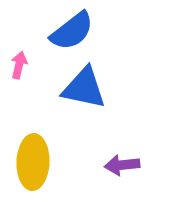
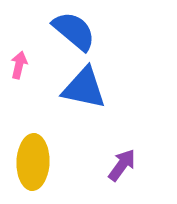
blue semicircle: moved 2 px right; rotated 102 degrees counterclockwise
purple arrow: rotated 132 degrees clockwise
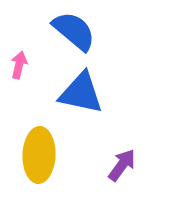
blue triangle: moved 3 px left, 5 px down
yellow ellipse: moved 6 px right, 7 px up
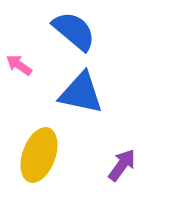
pink arrow: rotated 68 degrees counterclockwise
yellow ellipse: rotated 18 degrees clockwise
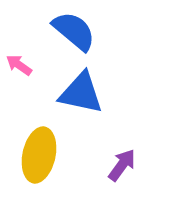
yellow ellipse: rotated 8 degrees counterclockwise
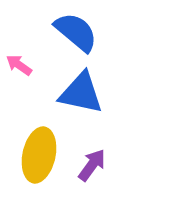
blue semicircle: moved 2 px right, 1 px down
purple arrow: moved 30 px left
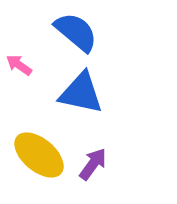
yellow ellipse: rotated 62 degrees counterclockwise
purple arrow: moved 1 px right, 1 px up
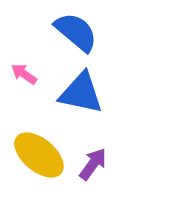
pink arrow: moved 5 px right, 9 px down
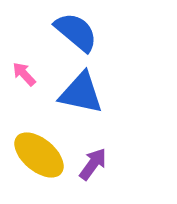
pink arrow: rotated 12 degrees clockwise
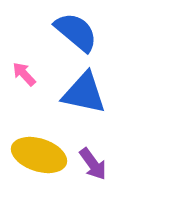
blue triangle: moved 3 px right
yellow ellipse: rotated 22 degrees counterclockwise
purple arrow: rotated 108 degrees clockwise
